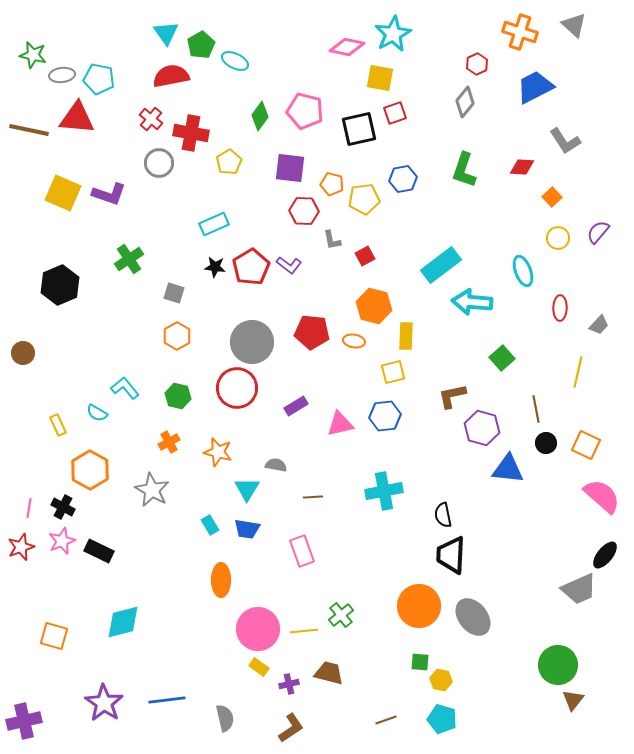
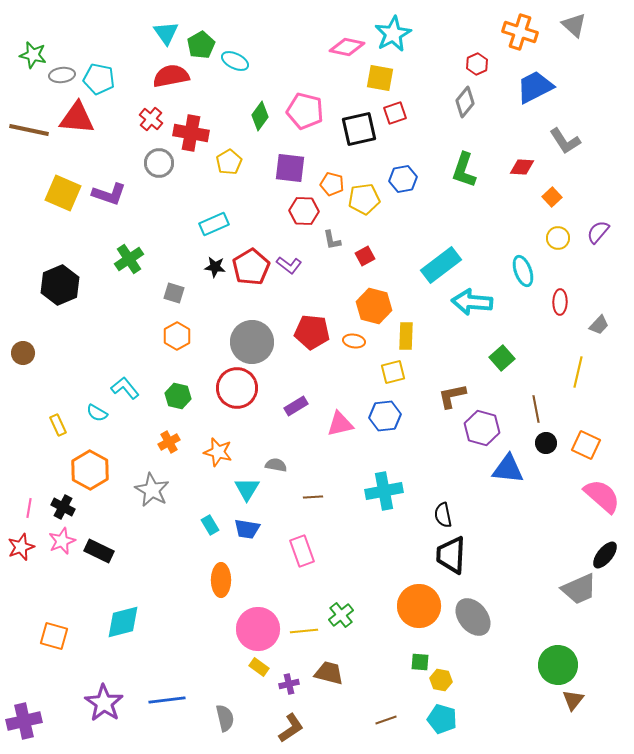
red ellipse at (560, 308): moved 6 px up
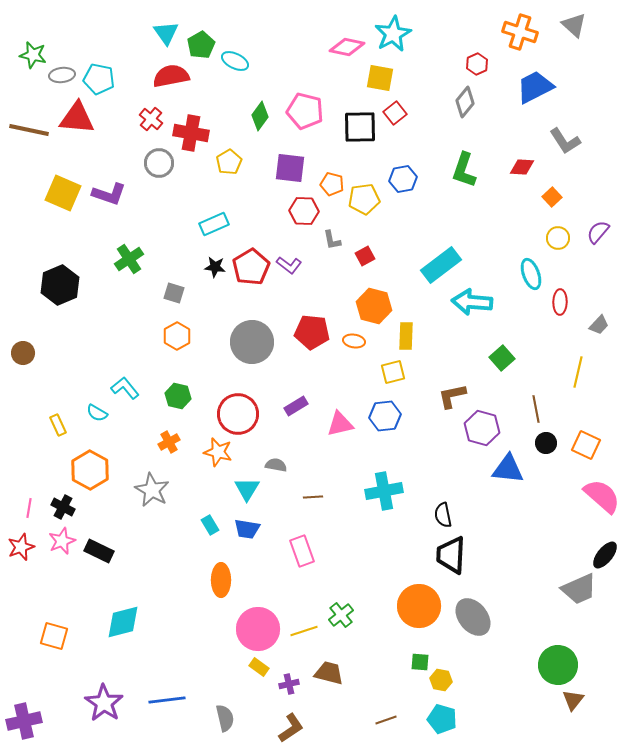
red square at (395, 113): rotated 20 degrees counterclockwise
black square at (359, 129): moved 1 px right, 2 px up; rotated 12 degrees clockwise
cyan ellipse at (523, 271): moved 8 px right, 3 px down
red circle at (237, 388): moved 1 px right, 26 px down
yellow line at (304, 631): rotated 12 degrees counterclockwise
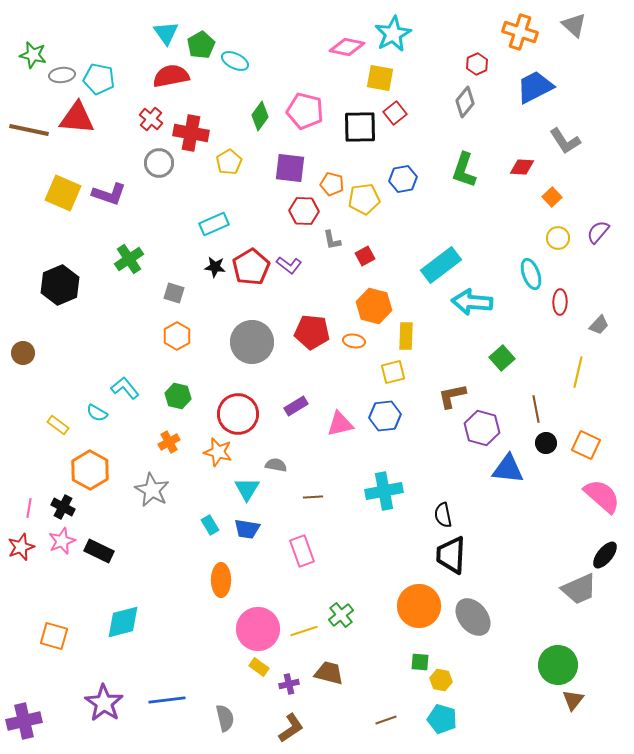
yellow rectangle at (58, 425): rotated 30 degrees counterclockwise
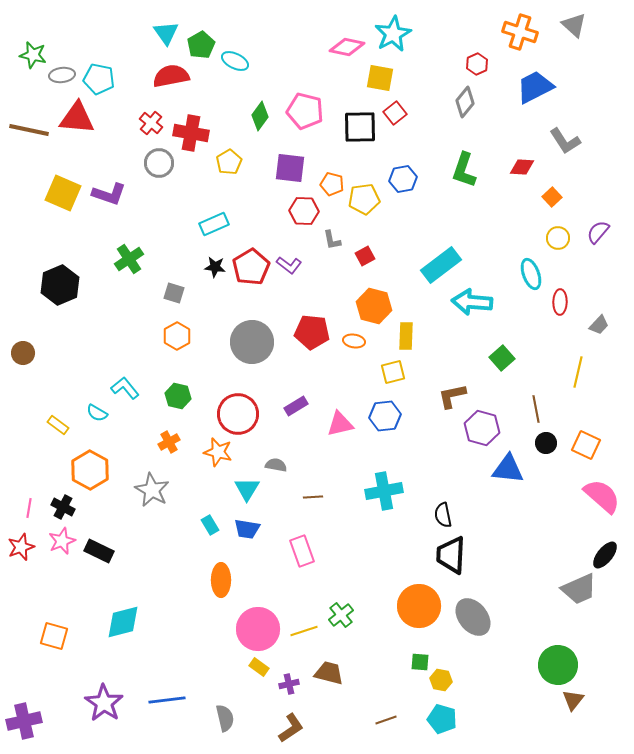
red cross at (151, 119): moved 4 px down
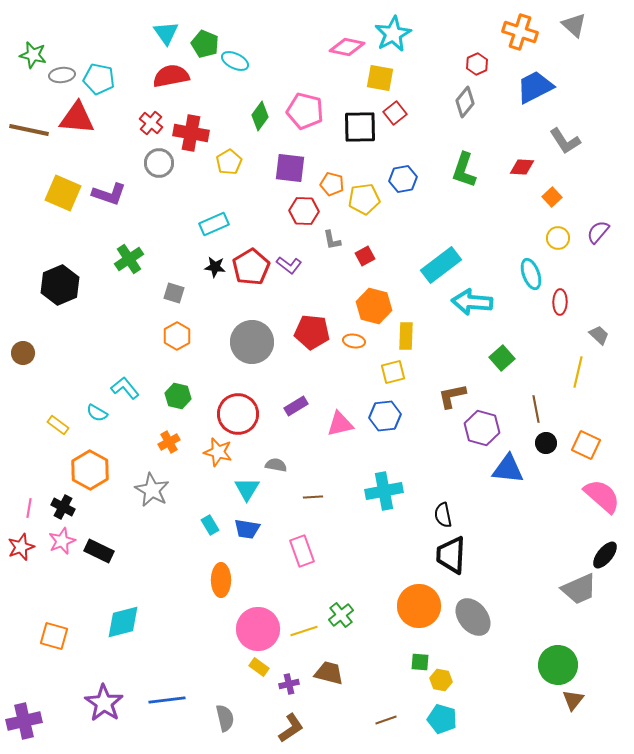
green pentagon at (201, 45): moved 4 px right, 1 px up; rotated 20 degrees counterclockwise
gray trapezoid at (599, 325): moved 10 px down; rotated 90 degrees counterclockwise
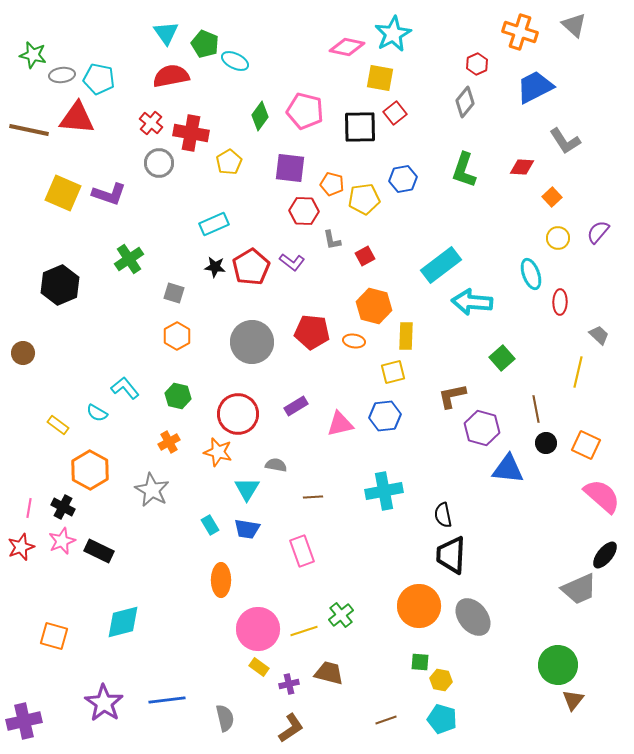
purple L-shape at (289, 265): moved 3 px right, 3 px up
